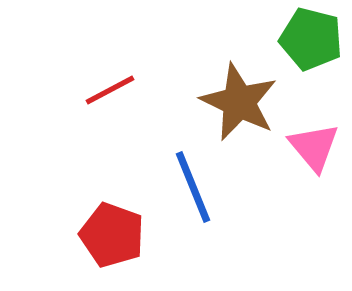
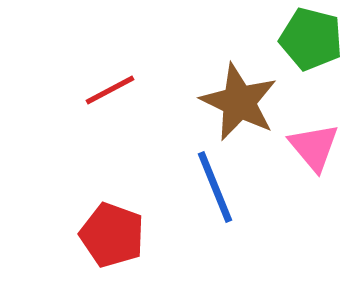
blue line: moved 22 px right
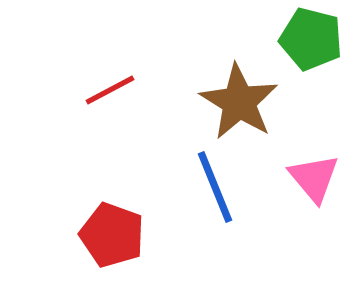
brown star: rotated 6 degrees clockwise
pink triangle: moved 31 px down
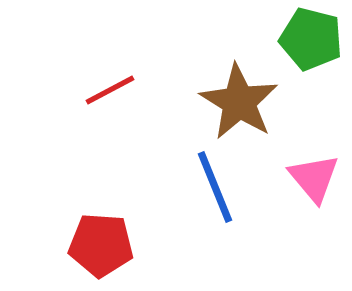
red pentagon: moved 11 px left, 10 px down; rotated 16 degrees counterclockwise
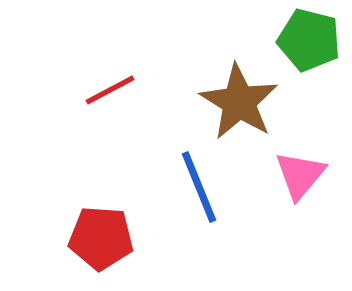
green pentagon: moved 2 px left, 1 px down
pink triangle: moved 14 px left, 3 px up; rotated 20 degrees clockwise
blue line: moved 16 px left
red pentagon: moved 7 px up
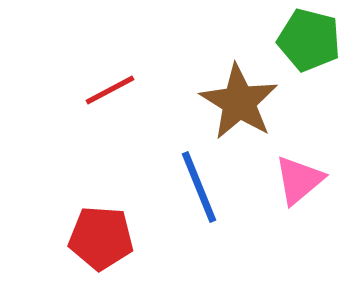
pink triangle: moved 1 px left, 5 px down; rotated 10 degrees clockwise
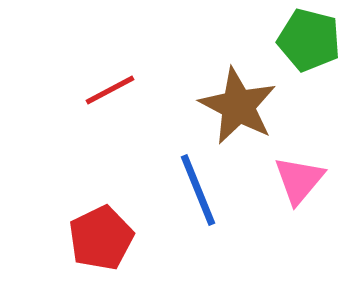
brown star: moved 1 px left, 4 px down; rotated 4 degrees counterclockwise
pink triangle: rotated 10 degrees counterclockwise
blue line: moved 1 px left, 3 px down
red pentagon: rotated 30 degrees counterclockwise
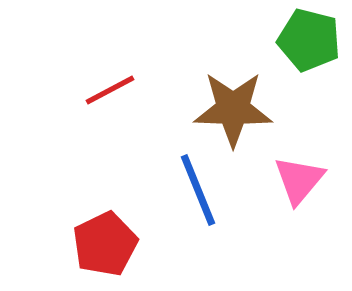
brown star: moved 5 px left, 3 px down; rotated 26 degrees counterclockwise
red pentagon: moved 4 px right, 6 px down
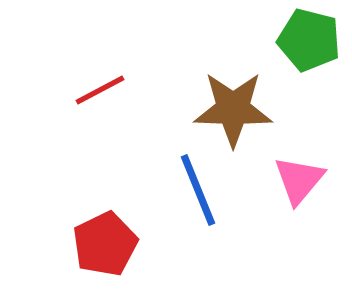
red line: moved 10 px left
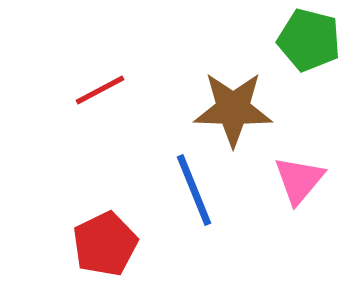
blue line: moved 4 px left
